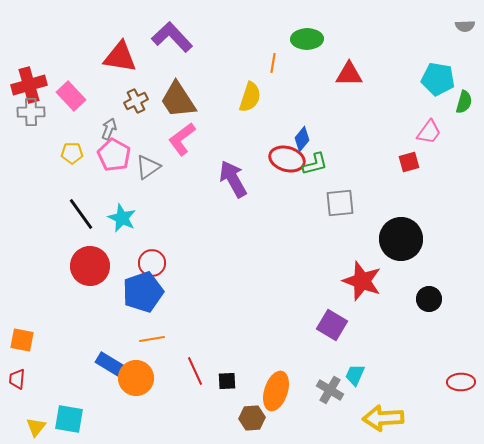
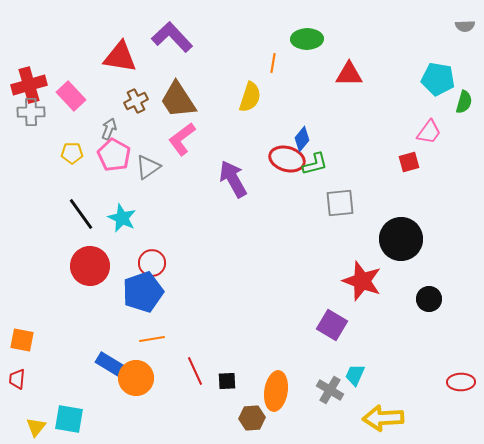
orange ellipse at (276, 391): rotated 9 degrees counterclockwise
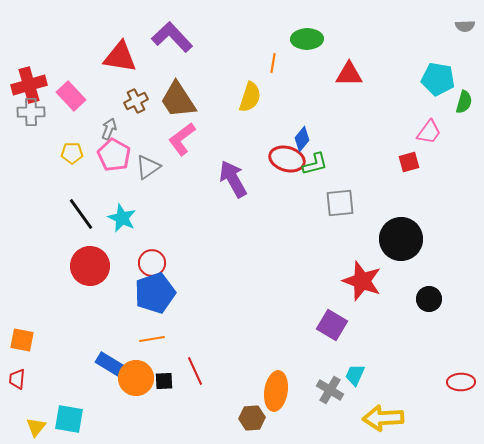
blue pentagon at (143, 292): moved 12 px right, 1 px down
black square at (227, 381): moved 63 px left
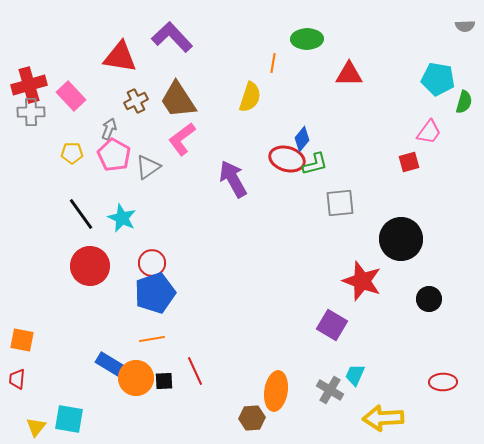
red ellipse at (461, 382): moved 18 px left
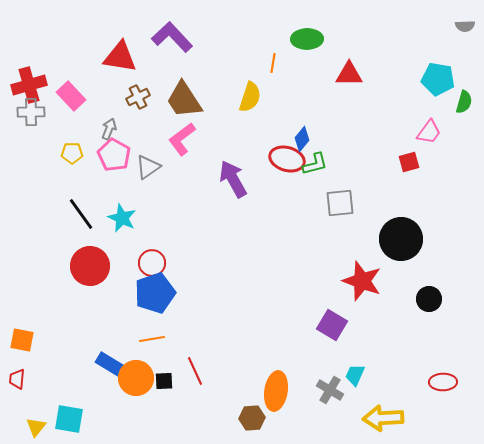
brown trapezoid at (178, 100): moved 6 px right
brown cross at (136, 101): moved 2 px right, 4 px up
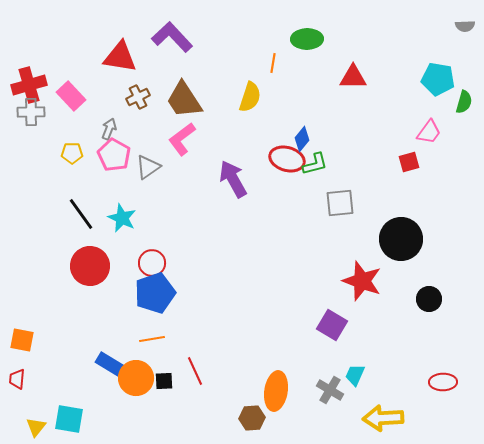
red triangle at (349, 74): moved 4 px right, 3 px down
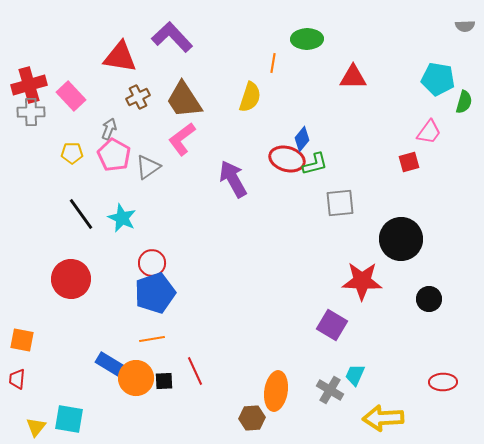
red circle at (90, 266): moved 19 px left, 13 px down
red star at (362, 281): rotated 18 degrees counterclockwise
